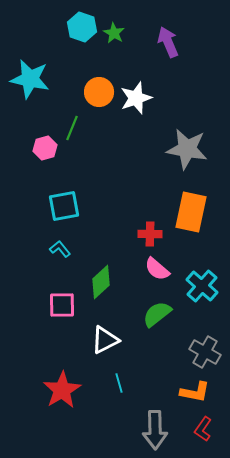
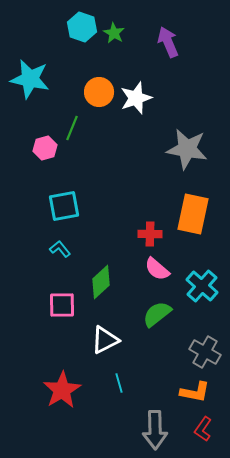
orange rectangle: moved 2 px right, 2 px down
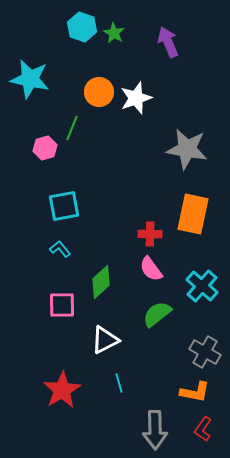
pink semicircle: moved 6 px left; rotated 12 degrees clockwise
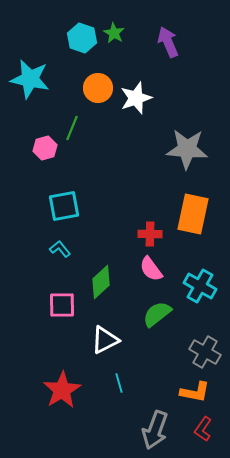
cyan hexagon: moved 11 px down
orange circle: moved 1 px left, 4 px up
gray star: rotated 6 degrees counterclockwise
cyan cross: moved 2 px left; rotated 12 degrees counterclockwise
gray arrow: rotated 21 degrees clockwise
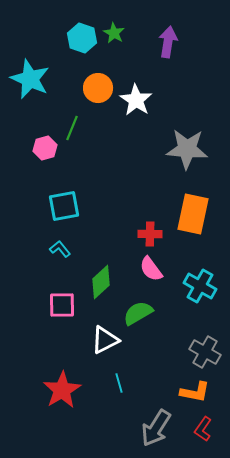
purple arrow: rotated 32 degrees clockwise
cyan star: rotated 12 degrees clockwise
white star: moved 2 px down; rotated 20 degrees counterclockwise
green semicircle: moved 19 px left, 1 px up; rotated 8 degrees clockwise
gray arrow: moved 1 px right, 2 px up; rotated 12 degrees clockwise
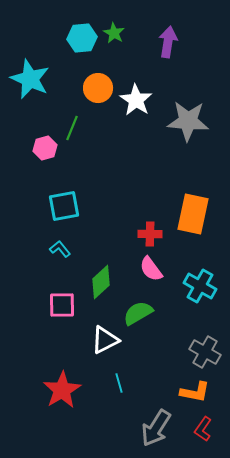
cyan hexagon: rotated 24 degrees counterclockwise
gray star: moved 1 px right, 28 px up
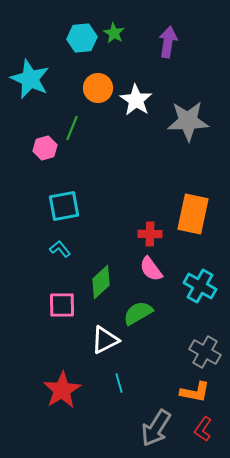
gray star: rotated 6 degrees counterclockwise
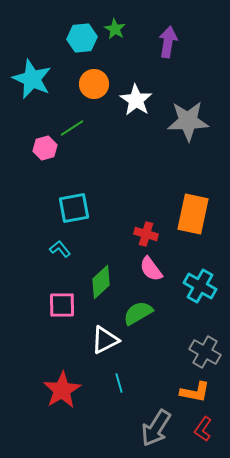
green star: moved 1 px right, 4 px up
cyan star: moved 2 px right
orange circle: moved 4 px left, 4 px up
green line: rotated 35 degrees clockwise
cyan square: moved 10 px right, 2 px down
red cross: moved 4 px left; rotated 15 degrees clockwise
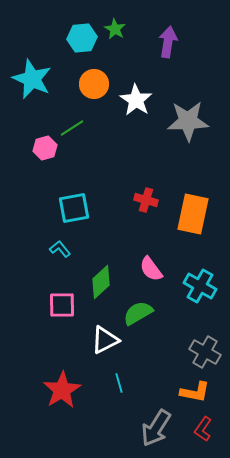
red cross: moved 34 px up
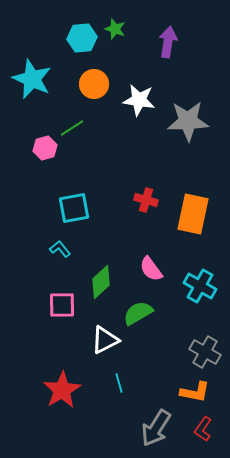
green star: rotated 10 degrees counterclockwise
white star: moved 3 px right; rotated 24 degrees counterclockwise
